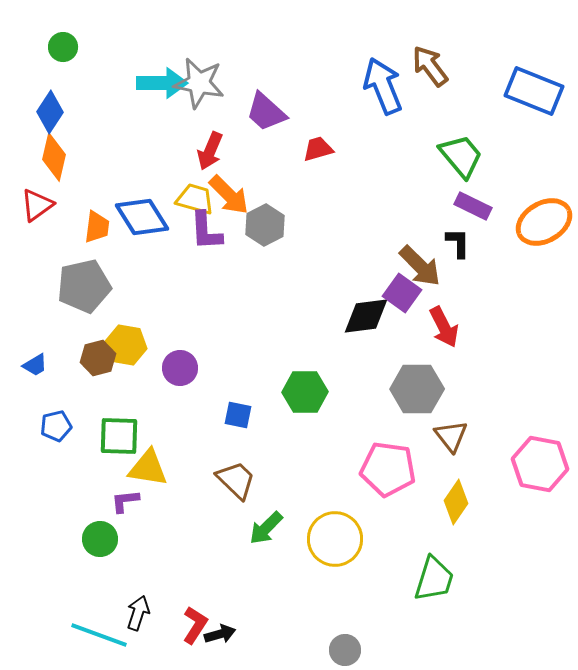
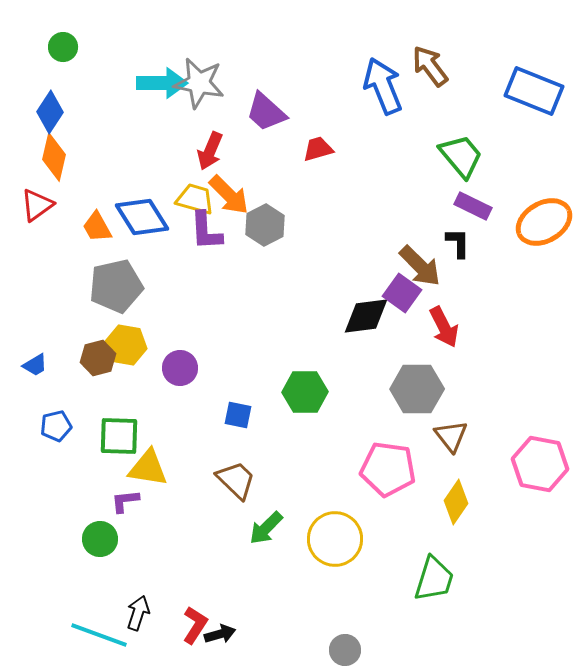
orange trapezoid at (97, 227): rotated 144 degrees clockwise
gray pentagon at (84, 286): moved 32 px right
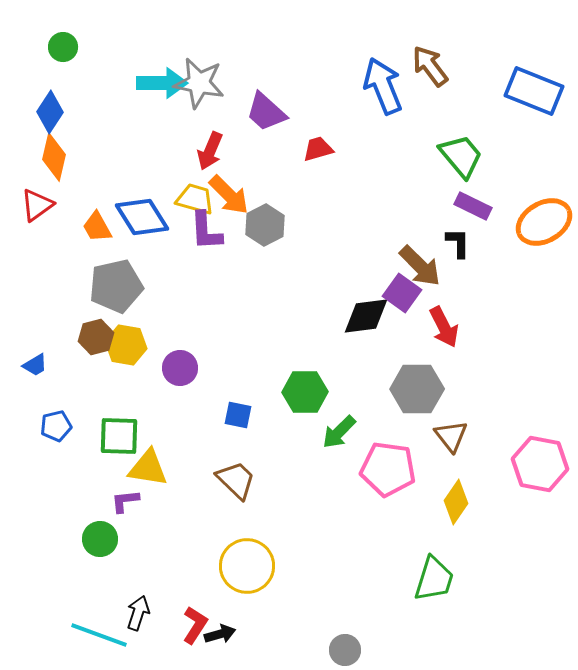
brown hexagon at (98, 358): moved 2 px left, 21 px up
green arrow at (266, 528): moved 73 px right, 96 px up
yellow circle at (335, 539): moved 88 px left, 27 px down
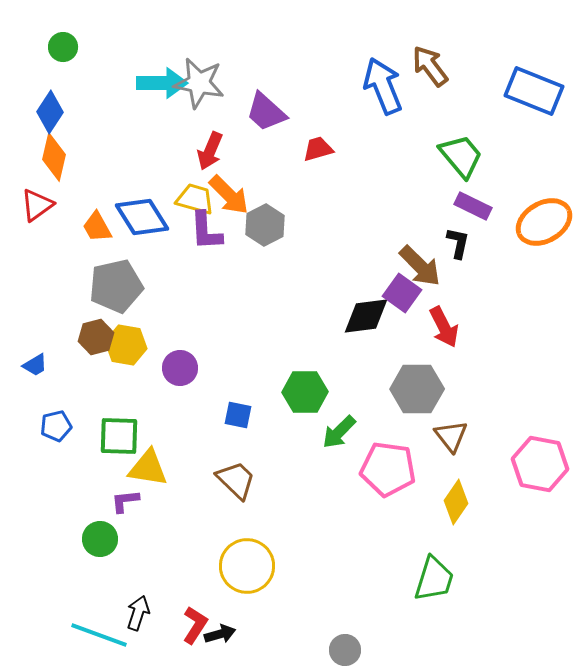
black L-shape at (458, 243): rotated 12 degrees clockwise
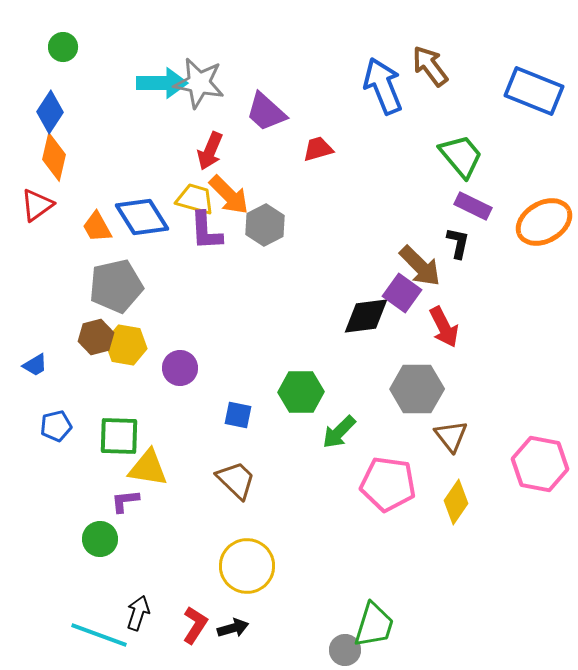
green hexagon at (305, 392): moved 4 px left
pink pentagon at (388, 469): moved 15 px down
green trapezoid at (434, 579): moved 60 px left, 46 px down
black arrow at (220, 634): moved 13 px right, 6 px up
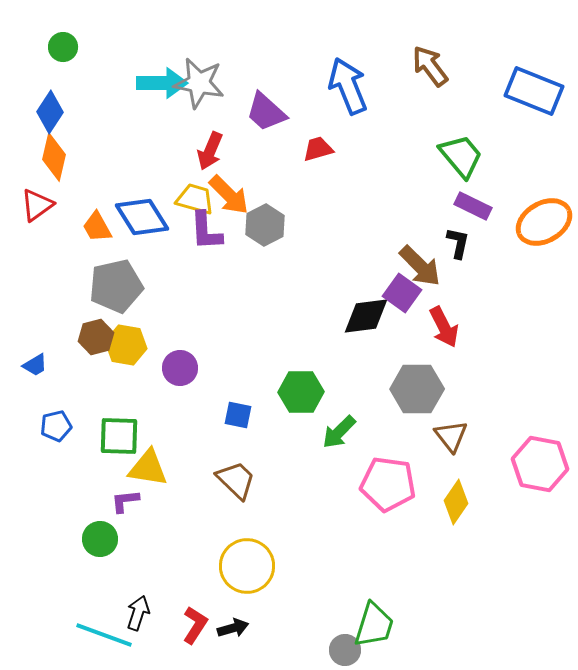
blue arrow at (383, 86): moved 35 px left
cyan line at (99, 635): moved 5 px right
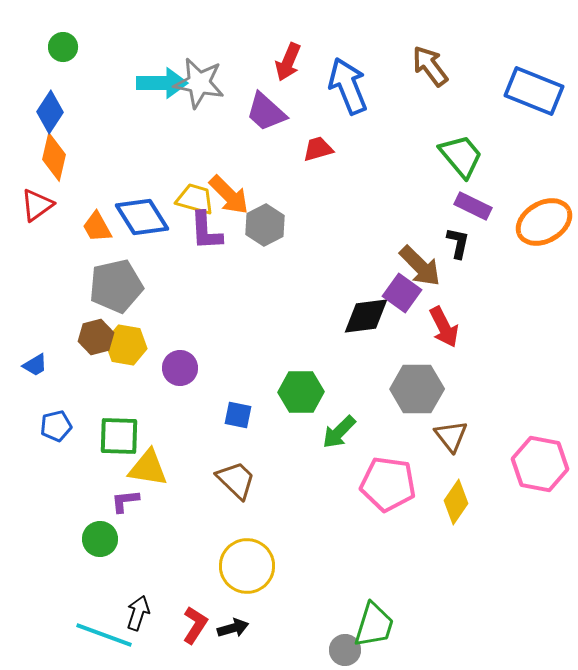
red arrow at (210, 151): moved 78 px right, 89 px up
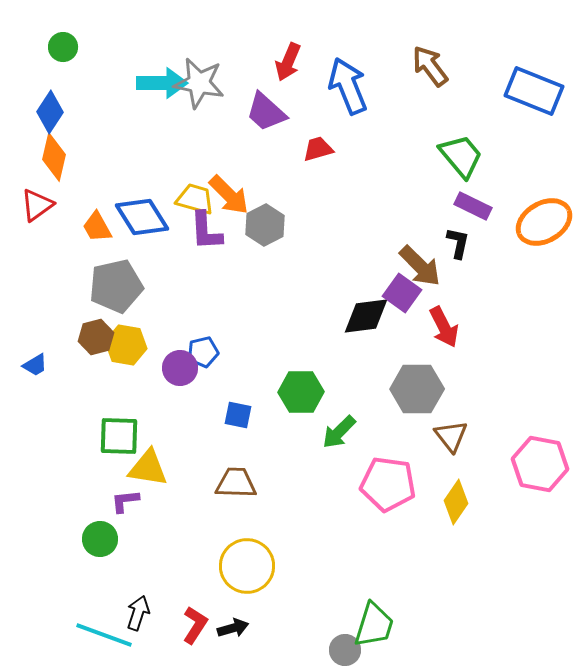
blue pentagon at (56, 426): moved 147 px right, 74 px up
brown trapezoid at (236, 480): moved 3 px down; rotated 42 degrees counterclockwise
